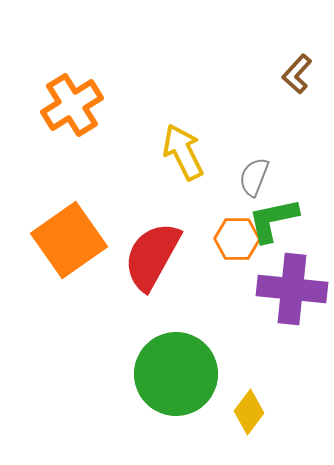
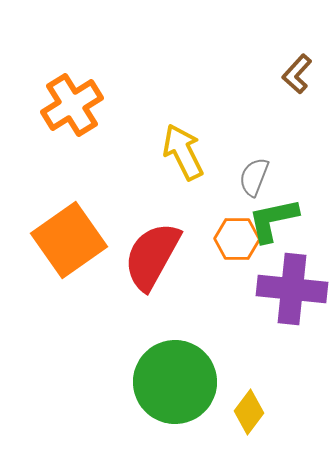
green circle: moved 1 px left, 8 px down
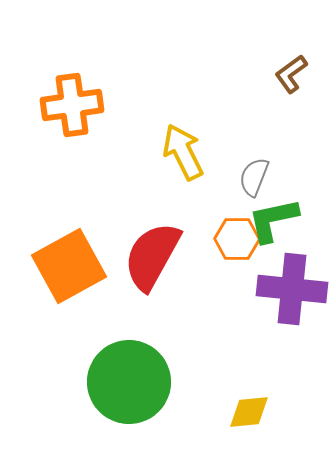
brown L-shape: moved 6 px left; rotated 12 degrees clockwise
orange cross: rotated 24 degrees clockwise
orange square: moved 26 px down; rotated 6 degrees clockwise
green circle: moved 46 px left
yellow diamond: rotated 48 degrees clockwise
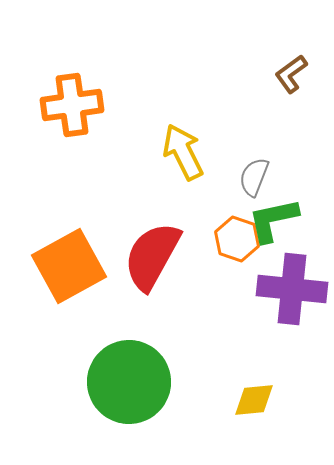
orange hexagon: rotated 18 degrees clockwise
yellow diamond: moved 5 px right, 12 px up
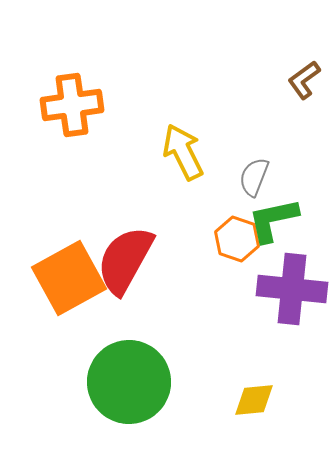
brown L-shape: moved 13 px right, 6 px down
red semicircle: moved 27 px left, 4 px down
orange square: moved 12 px down
